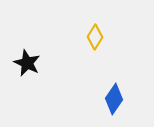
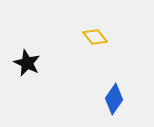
yellow diamond: rotated 70 degrees counterclockwise
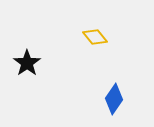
black star: rotated 12 degrees clockwise
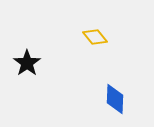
blue diamond: moved 1 px right; rotated 32 degrees counterclockwise
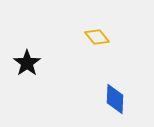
yellow diamond: moved 2 px right
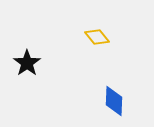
blue diamond: moved 1 px left, 2 px down
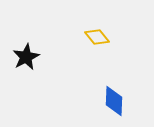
black star: moved 1 px left, 6 px up; rotated 8 degrees clockwise
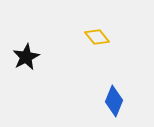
blue diamond: rotated 20 degrees clockwise
